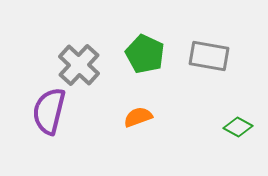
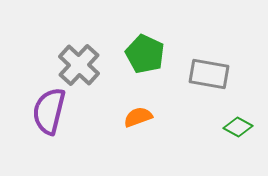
gray rectangle: moved 18 px down
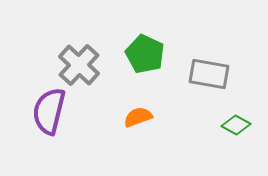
green diamond: moved 2 px left, 2 px up
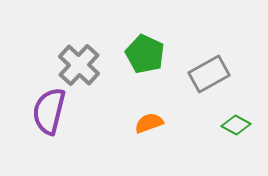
gray rectangle: rotated 39 degrees counterclockwise
orange semicircle: moved 11 px right, 6 px down
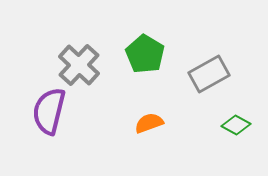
green pentagon: rotated 6 degrees clockwise
